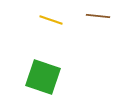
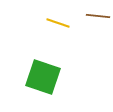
yellow line: moved 7 px right, 3 px down
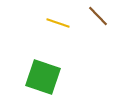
brown line: rotated 40 degrees clockwise
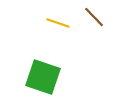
brown line: moved 4 px left, 1 px down
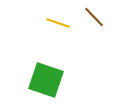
green square: moved 3 px right, 3 px down
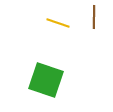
brown line: rotated 45 degrees clockwise
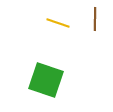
brown line: moved 1 px right, 2 px down
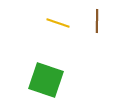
brown line: moved 2 px right, 2 px down
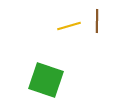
yellow line: moved 11 px right, 3 px down; rotated 35 degrees counterclockwise
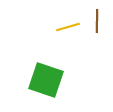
yellow line: moved 1 px left, 1 px down
